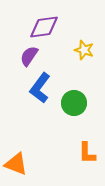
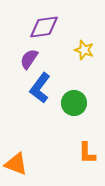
purple semicircle: moved 3 px down
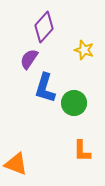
purple diamond: rotated 40 degrees counterclockwise
blue L-shape: moved 5 px right; rotated 20 degrees counterclockwise
orange L-shape: moved 5 px left, 2 px up
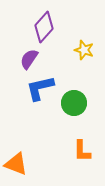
blue L-shape: moved 5 px left; rotated 60 degrees clockwise
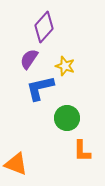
yellow star: moved 19 px left, 16 px down
green circle: moved 7 px left, 15 px down
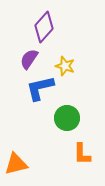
orange L-shape: moved 3 px down
orange triangle: rotated 35 degrees counterclockwise
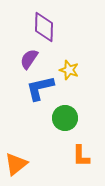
purple diamond: rotated 40 degrees counterclockwise
yellow star: moved 4 px right, 4 px down
green circle: moved 2 px left
orange L-shape: moved 1 px left, 2 px down
orange triangle: rotated 25 degrees counterclockwise
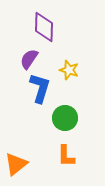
blue L-shape: rotated 120 degrees clockwise
orange L-shape: moved 15 px left
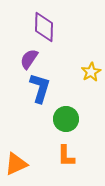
yellow star: moved 22 px right, 2 px down; rotated 24 degrees clockwise
green circle: moved 1 px right, 1 px down
orange triangle: rotated 15 degrees clockwise
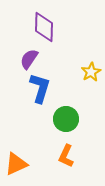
orange L-shape: rotated 25 degrees clockwise
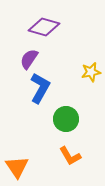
purple diamond: rotated 76 degrees counterclockwise
yellow star: rotated 18 degrees clockwise
blue L-shape: rotated 12 degrees clockwise
orange L-shape: moved 4 px right; rotated 55 degrees counterclockwise
orange triangle: moved 1 px right, 3 px down; rotated 40 degrees counterclockwise
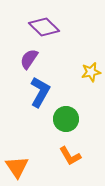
purple diamond: rotated 28 degrees clockwise
blue L-shape: moved 4 px down
